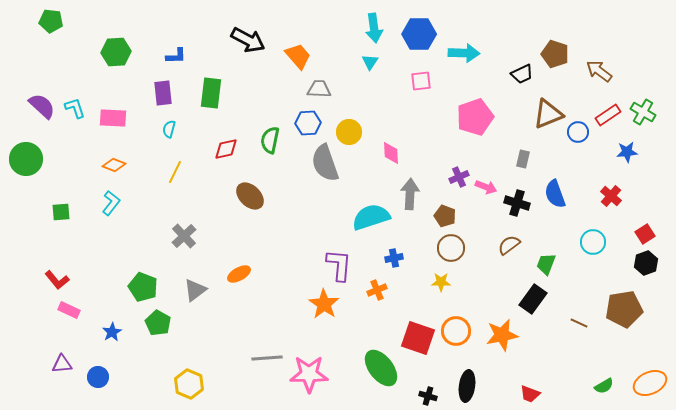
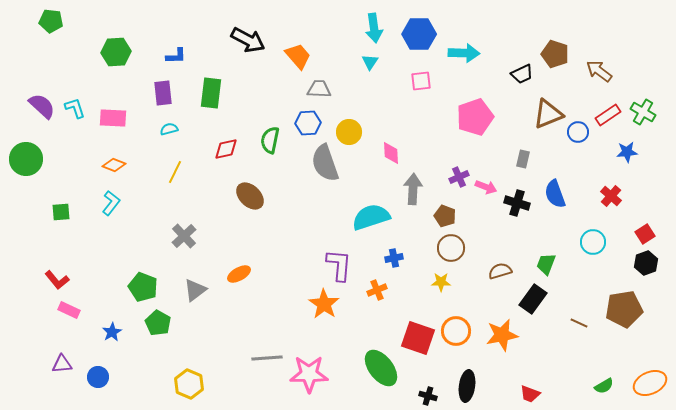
cyan semicircle at (169, 129): rotated 60 degrees clockwise
gray arrow at (410, 194): moved 3 px right, 5 px up
brown semicircle at (509, 245): moved 9 px left, 26 px down; rotated 20 degrees clockwise
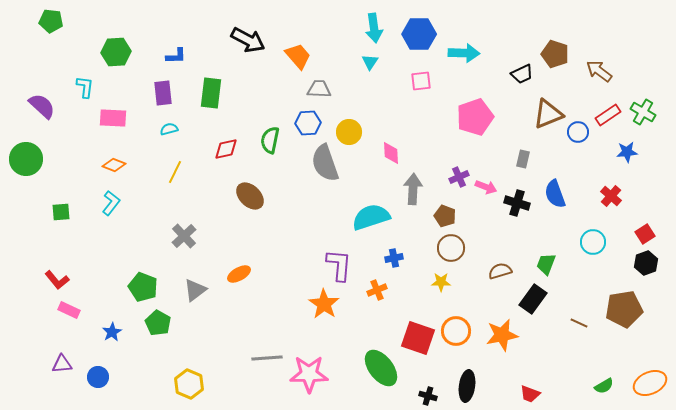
cyan L-shape at (75, 108): moved 10 px right, 21 px up; rotated 25 degrees clockwise
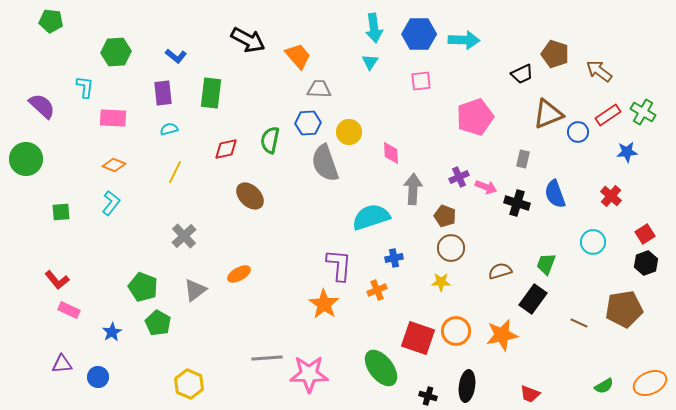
cyan arrow at (464, 53): moved 13 px up
blue L-shape at (176, 56): rotated 40 degrees clockwise
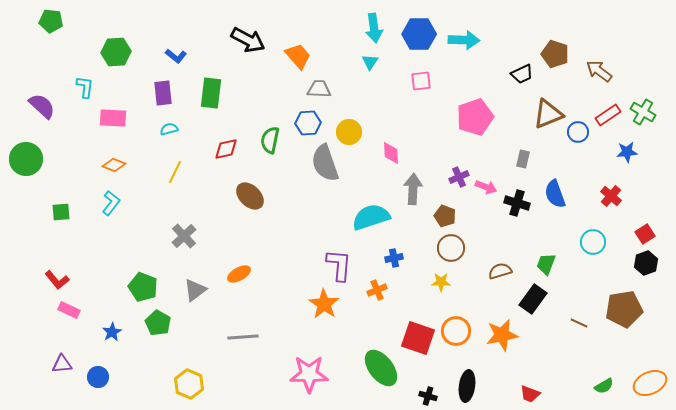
gray line at (267, 358): moved 24 px left, 21 px up
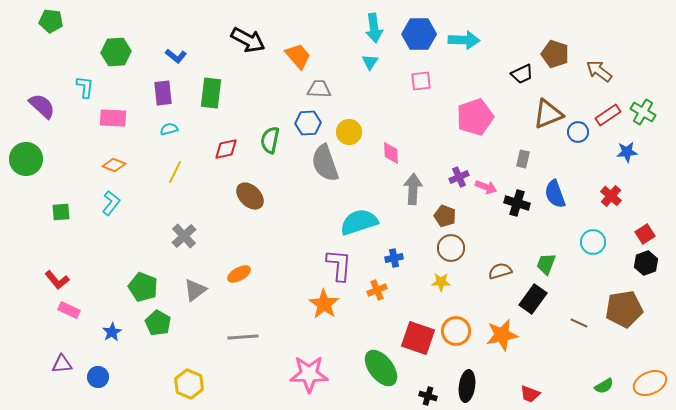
cyan semicircle at (371, 217): moved 12 px left, 5 px down
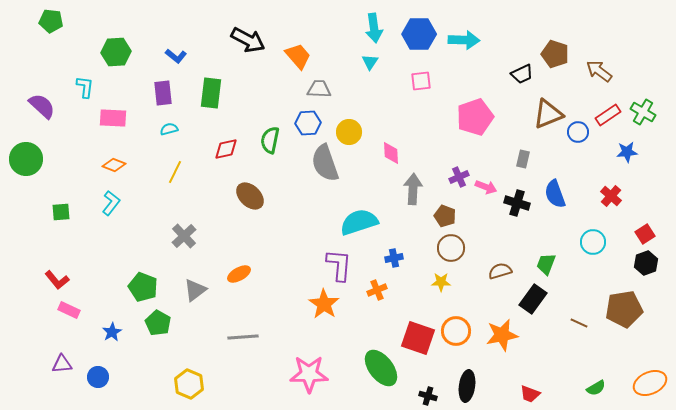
green semicircle at (604, 386): moved 8 px left, 2 px down
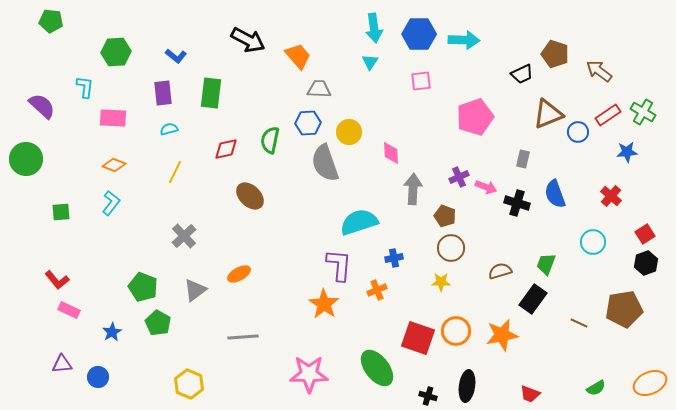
green ellipse at (381, 368): moved 4 px left
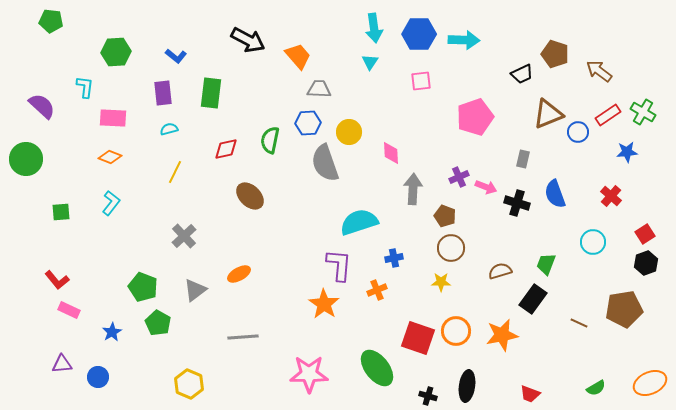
orange diamond at (114, 165): moved 4 px left, 8 px up
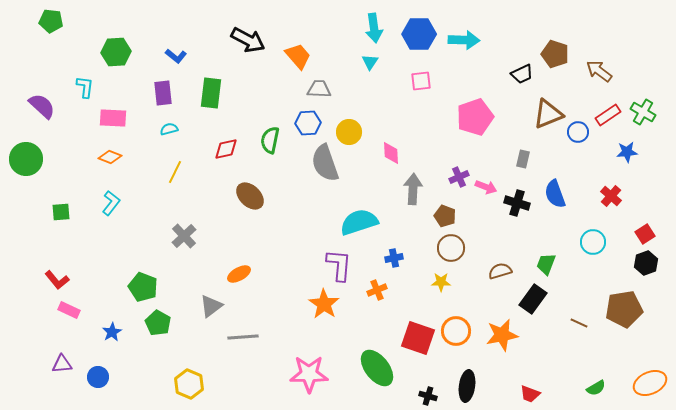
gray triangle at (195, 290): moved 16 px right, 16 px down
